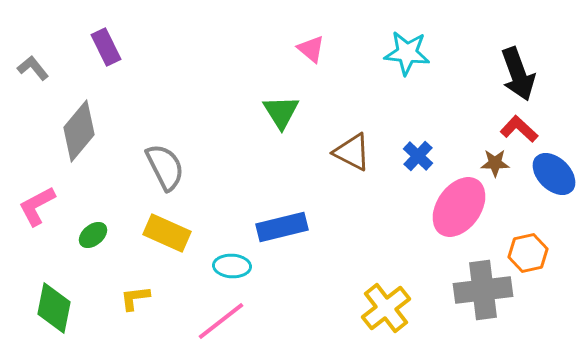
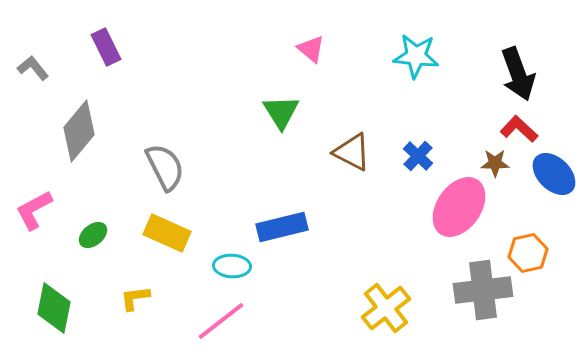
cyan star: moved 9 px right, 3 px down
pink L-shape: moved 3 px left, 4 px down
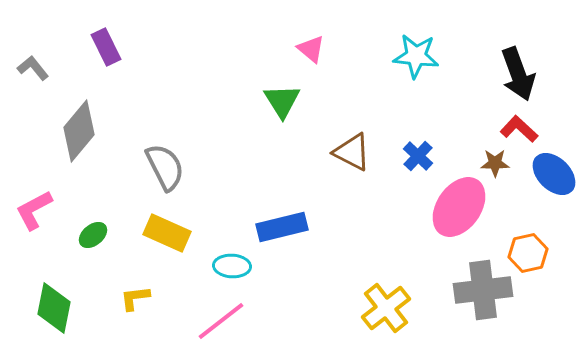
green triangle: moved 1 px right, 11 px up
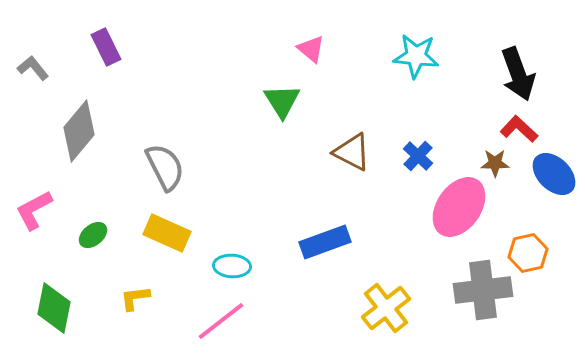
blue rectangle: moved 43 px right, 15 px down; rotated 6 degrees counterclockwise
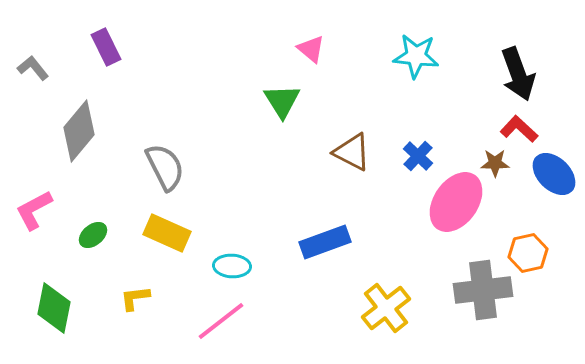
pink ellipse: moved 3 px left, 5 px up
